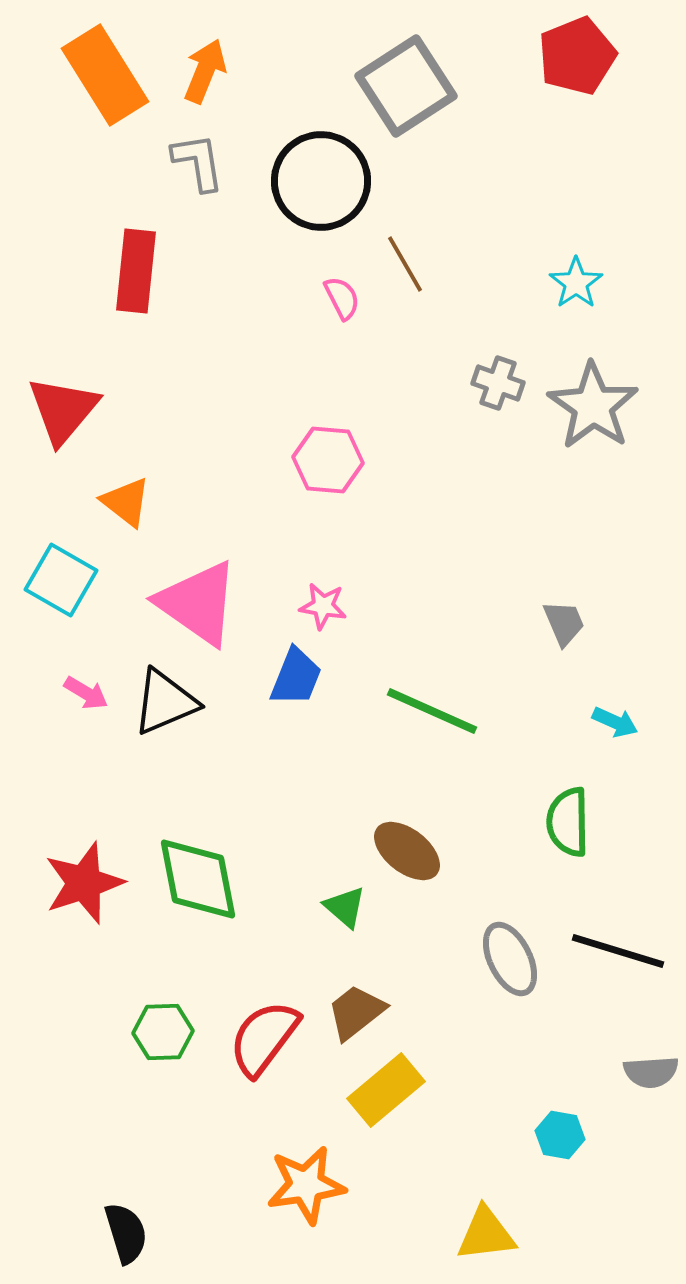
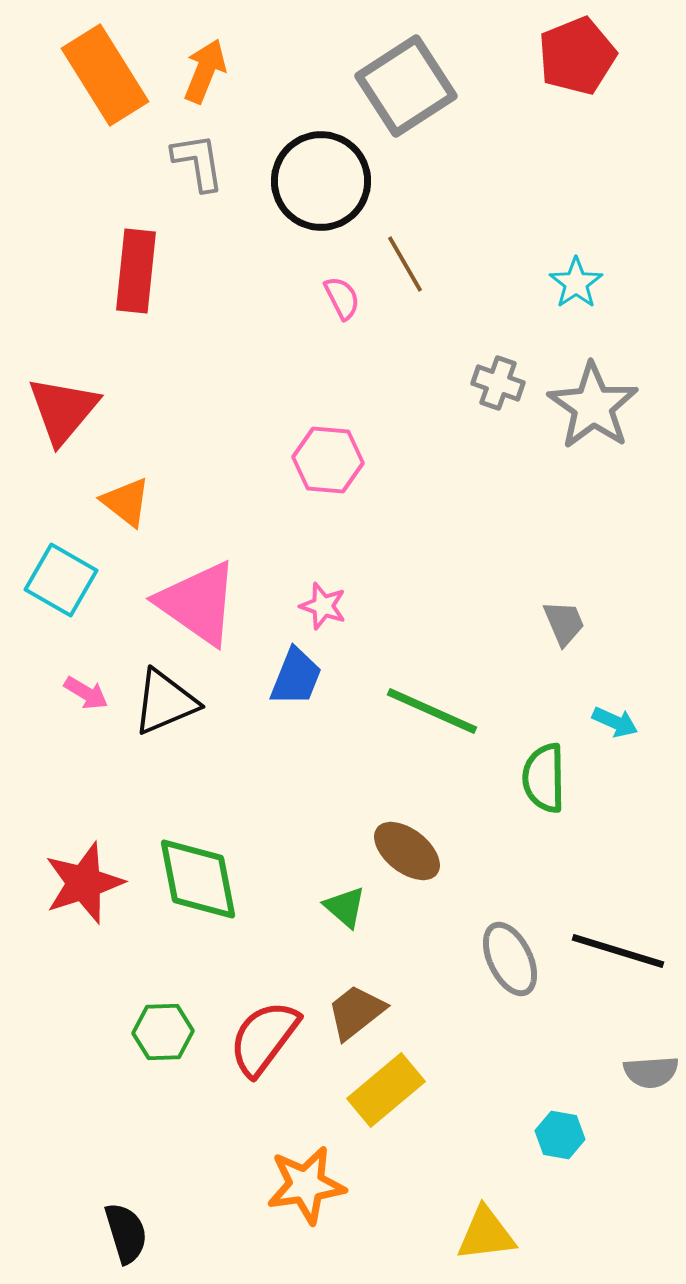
pink star: rotated 9 degrees clockwise
green semicircle: moved 24 px left, 44 px up
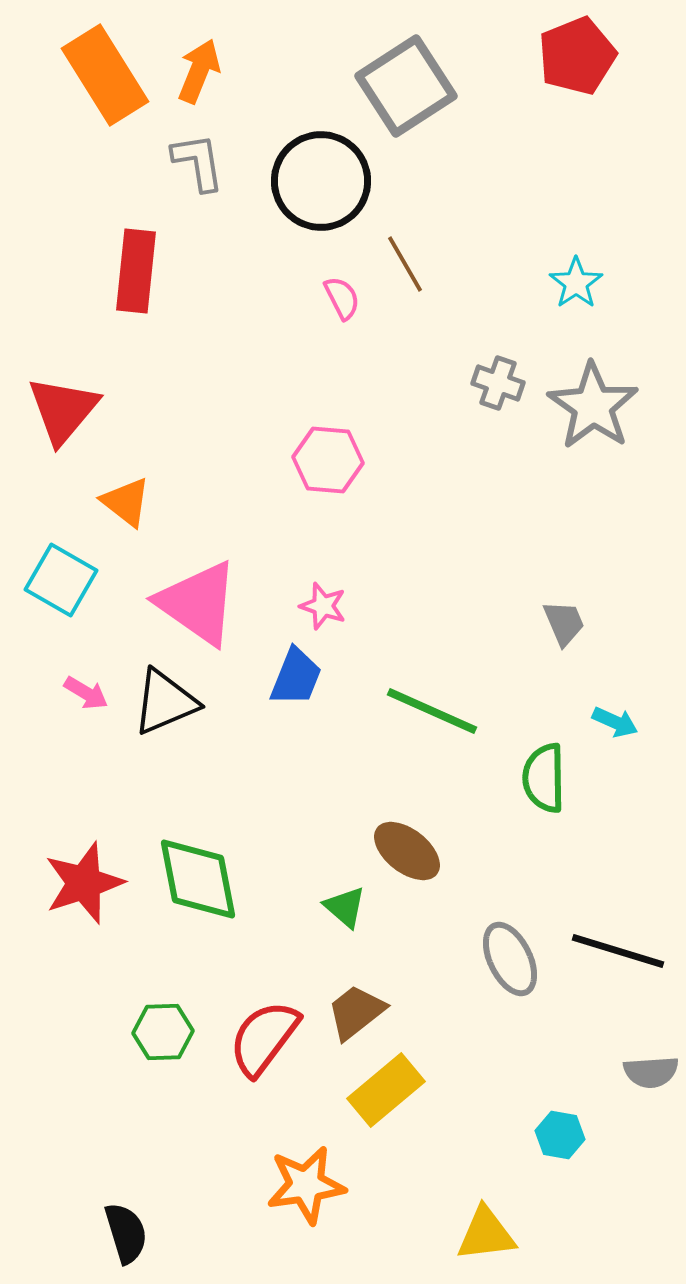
orange arrow: moved 6 px left
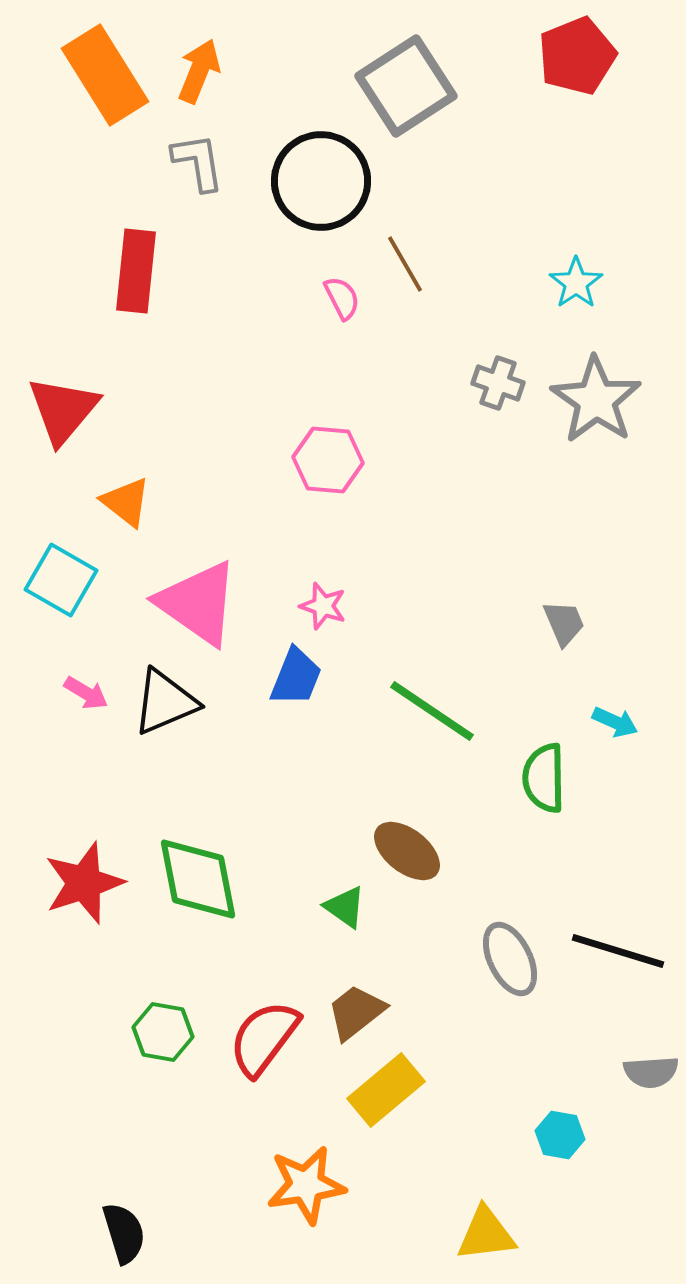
gray star: moved 3 px right, 6 px up
green line: rotated 10 degrees clockwise
green triangle: rotated 6 degrees counterclockwise
green hexagon: rotated 12 degrees clockwise
black semicircle: moved 2 px left
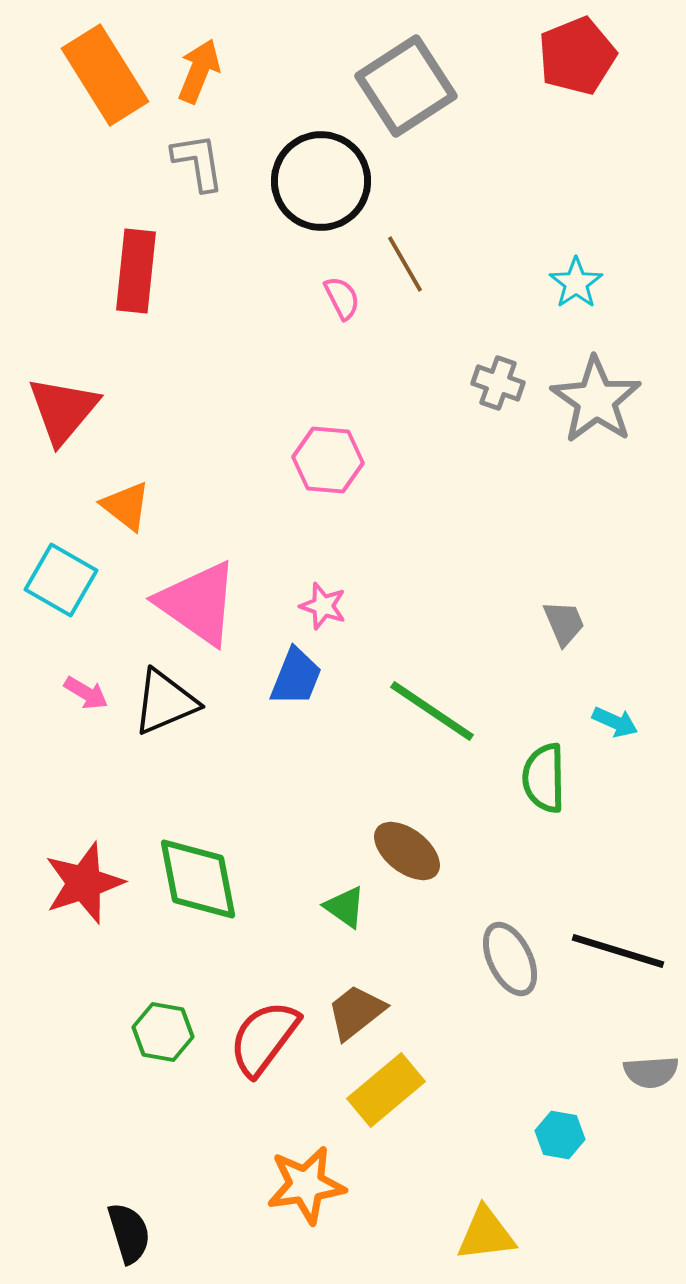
orange triangle: moved 4 px down
black semicircle: moved 5 px right
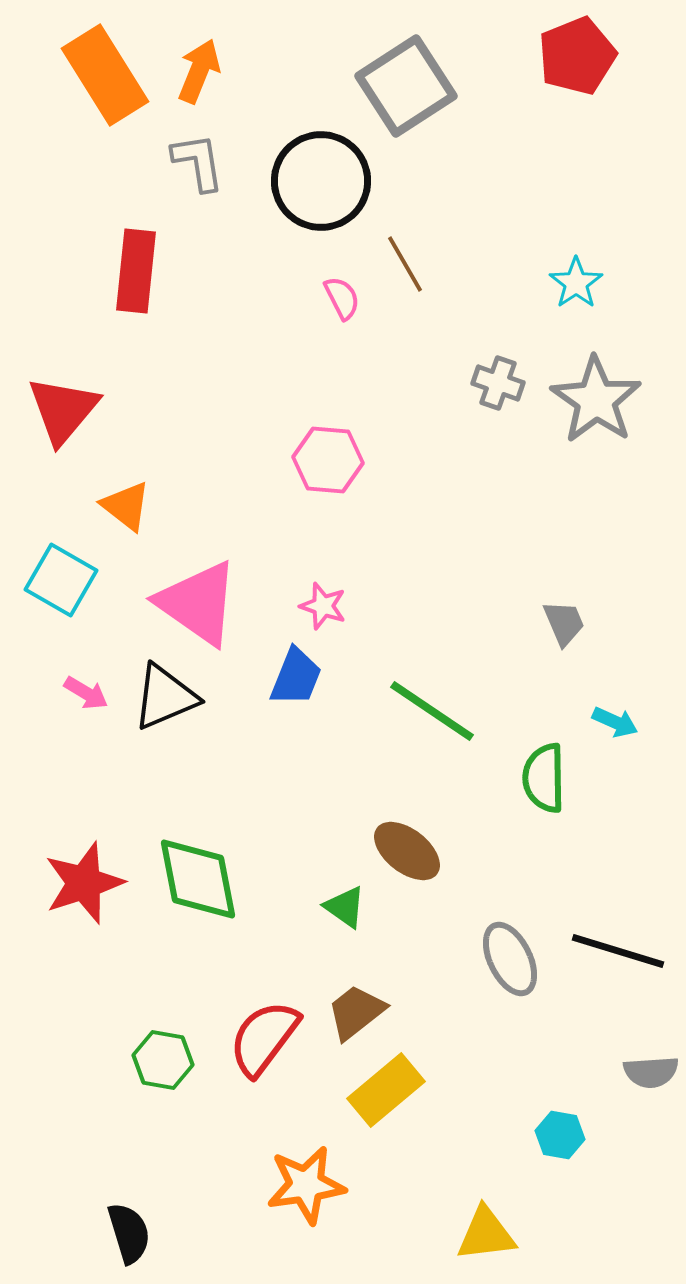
black triangle: moved 5 px up
green hexagon: moved 28 px down
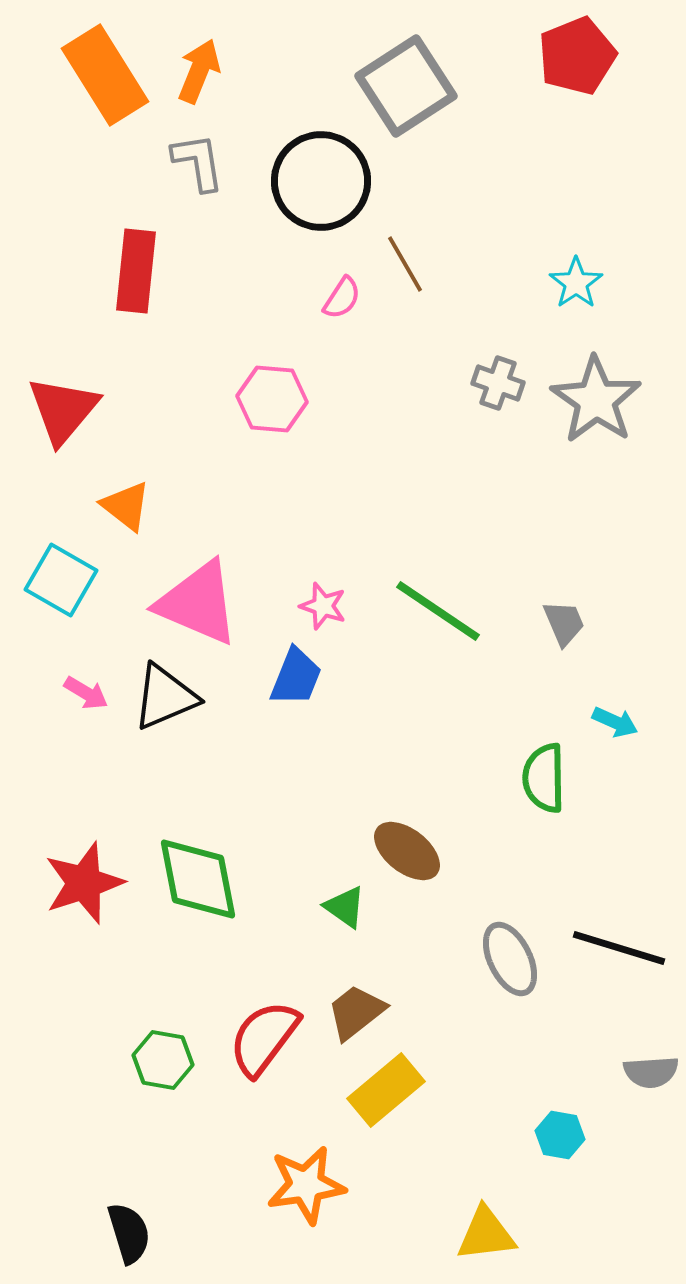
pink semicircle: rotated 60 degrees clockwise
pink hexagon: moved 56 px left, 61 px up
pink triangle: rotated 12 degrees counterclockwise
green line: moved 6 px right, 100 px up
black line: moved 1 px right, 3 px up
